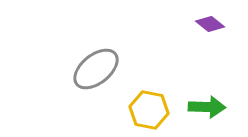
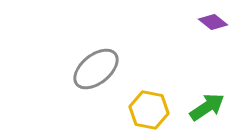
purple diamond: moved 3 px right, 2 px up
green arrow: rotated 36 degrees counterclockwise
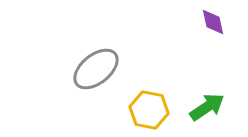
purple diamond: rotated 40 degrees clockwise
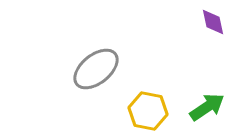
yellow hexagon: moved 1 px left, 1 px down
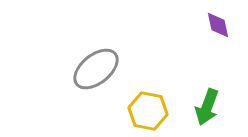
purple diamond: moved 5 px right, 3 px down
green arrow: rotated 144 degrees clockwise
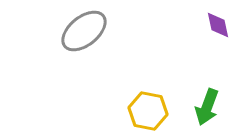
gray ellipse: moved 12 px left, 38 px up
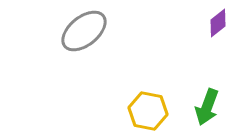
purple diamond: moved 2 px up; rotated 64 degrees clockwise
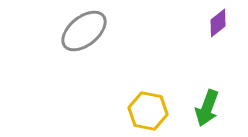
green arrow: moved 1 px down
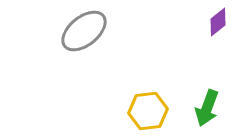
purple diamond: moved 1 px up
yellow hexagon: rotated 18 degrees counterclockwise
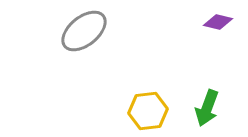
purple diamond: rotated 52 degrees clockwise
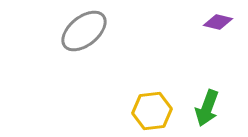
yellow hexagon: moved 4 px right
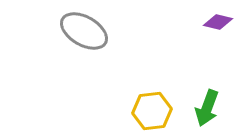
gray ellipse: rotated 69 degrees clockwise
